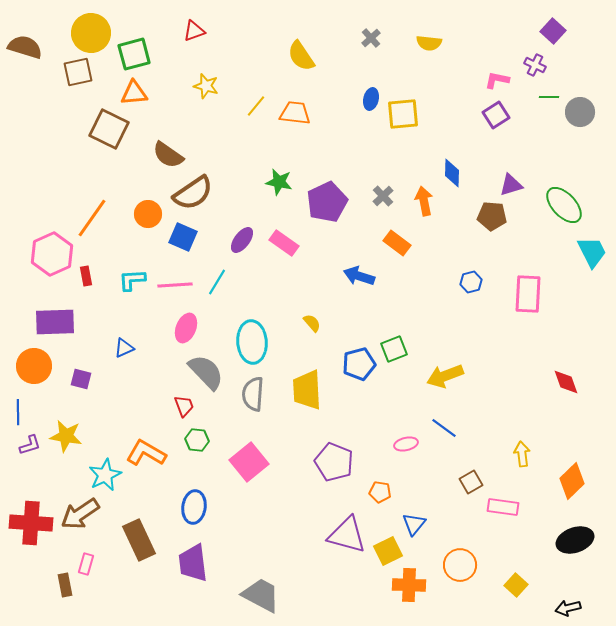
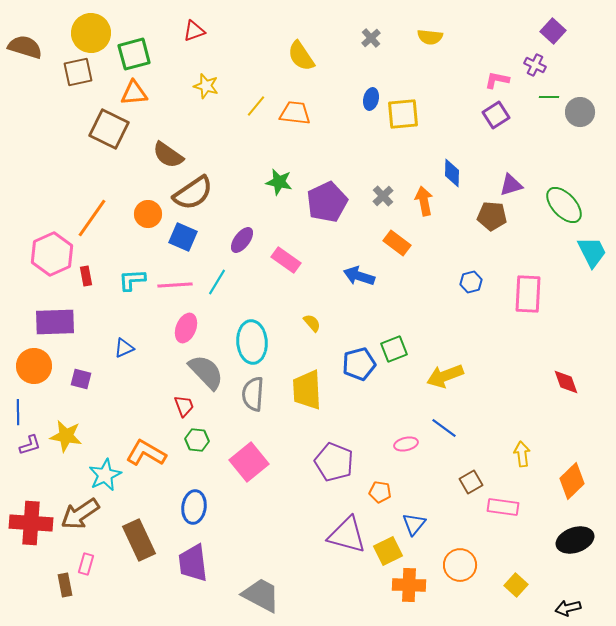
yellow semicircle at (429, 43): moved 1 px right, 6 px up
pink rectangle at (284, 243): moved 2 px right, 17 px down
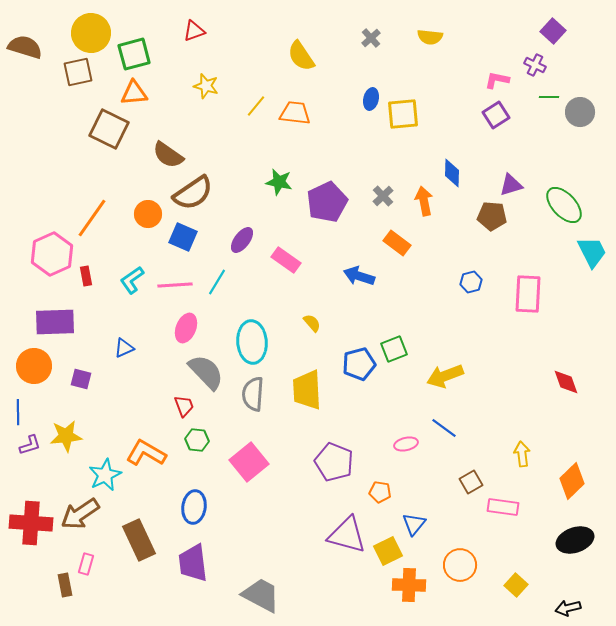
cyan L-shape at (132, 280): rotated 32 degrees counterclockwise
yellow star at (66, 436): rotated 16 degrees counterclockwise
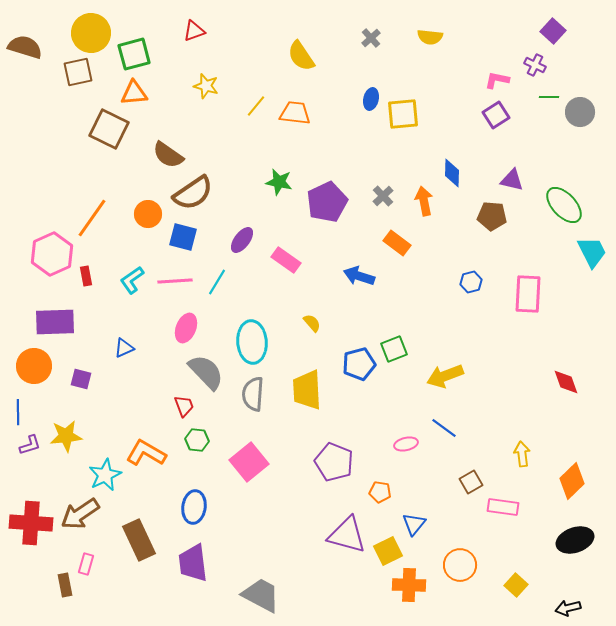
purple triangle at (511, 185): moved 1 px right, 5 px up; rotated 30 degrees clockwise
blue square at (183, 237): rotated 8 degrees counterclockwise
pink line at (175, 285): moved 4 px up
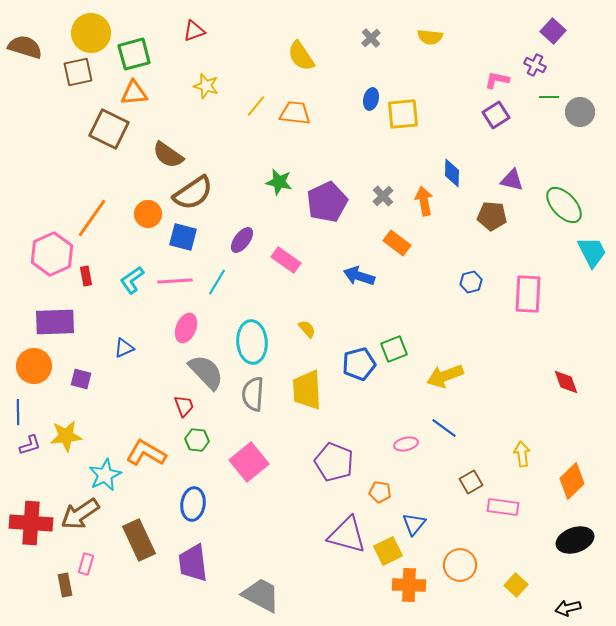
yellow semicircle at (312, 323): moved 5 px left, 6 px down
blue ellipse at (194, 507): moved 1 px left, 3 px up
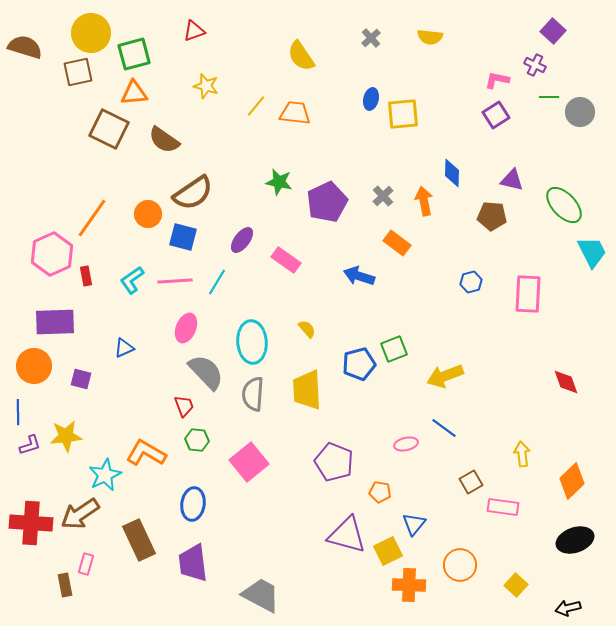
brown semicircle at (168, 155): moved 4 px left, 15 px up
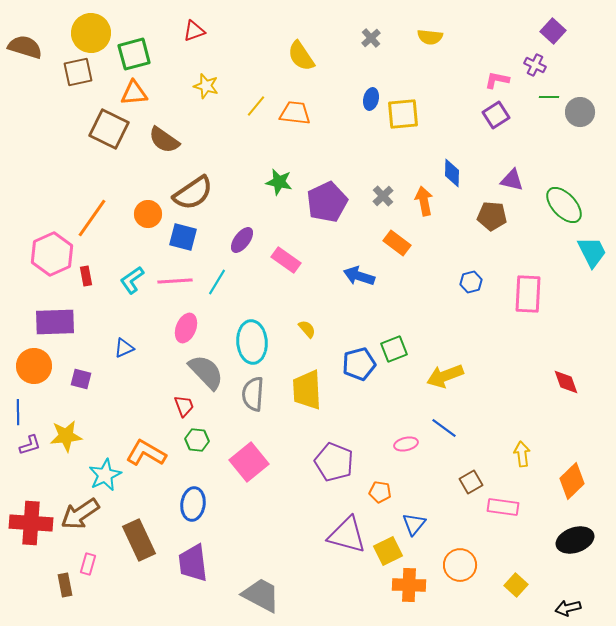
pink rectangle at (86, 564): moved 2 px right
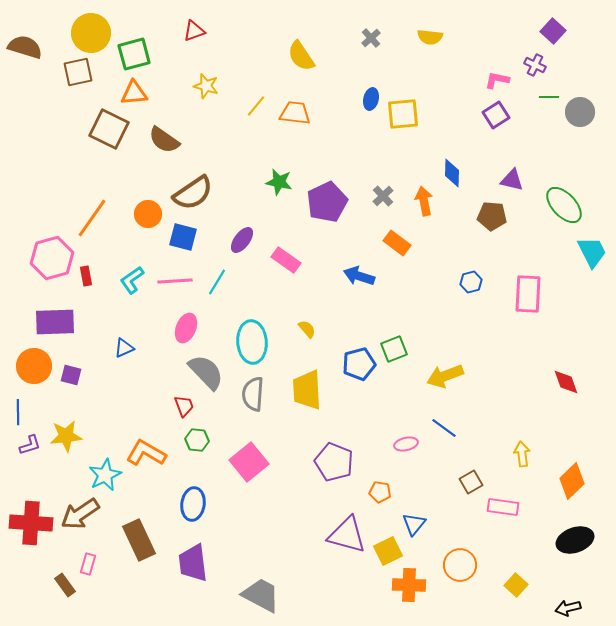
pink hexagon at (52, 254): moved 4 px down; rotated 9 degrees clockwise
purple square at (81, 379): moved 10 px left, 4 px up
brown rectangle at (65, 585): rotated 25 degrees counterclockwise
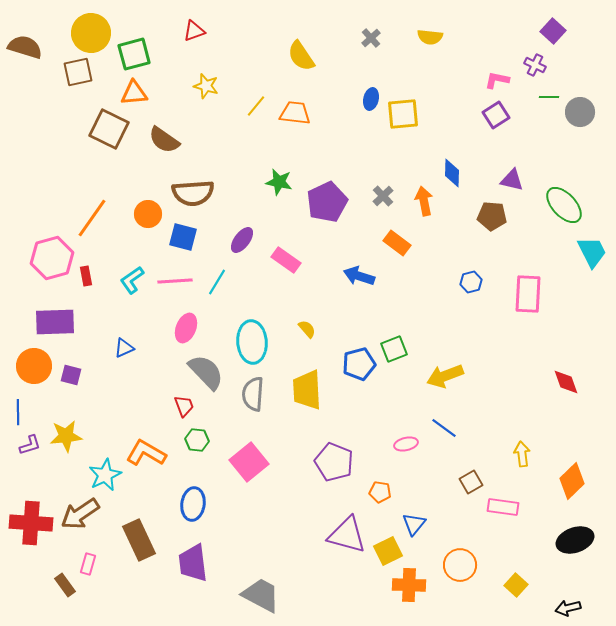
brown semicircle at (193, 193): rotated 30 degrees clockwise
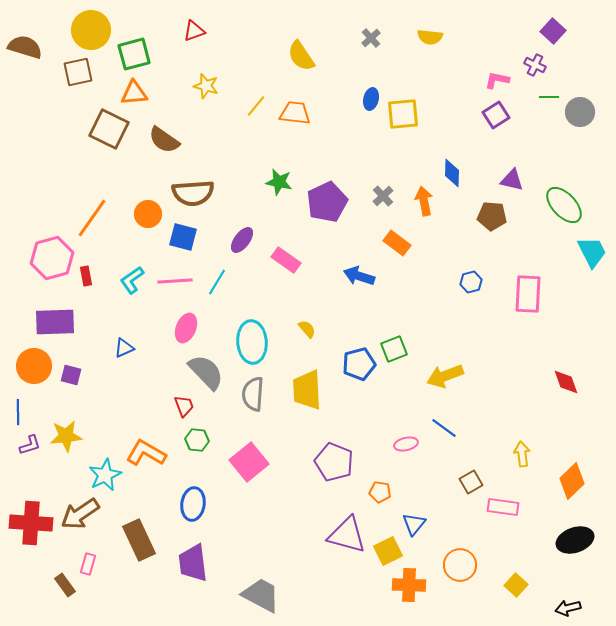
yellow circle at (91, 33): moved 3 px up
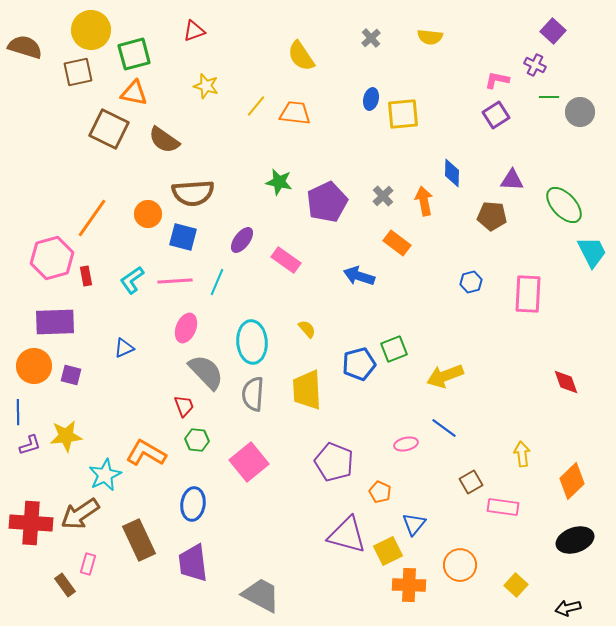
orange triangle at (134, 93): rotated 16 degrees clockwise
purple triangle at (512, 180): rotated 10 degrees counterclockwise
cyan line at (217, 282): rotated 8 degrees counterclockwise
orange pentagon at (380, 492): rotated 15 degrees clockwise
